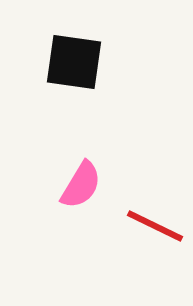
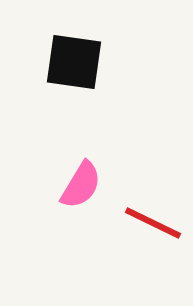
red line: moved 2 px left, 3 px up
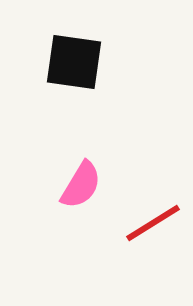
red line: rotated 58 degrees counterclockwise
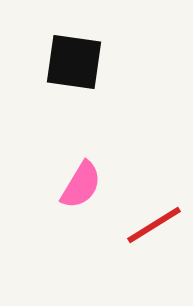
red line: moved 1 px right, 2 px down
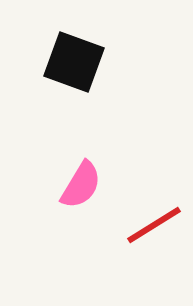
black square: rotated 12 degrees clockwise
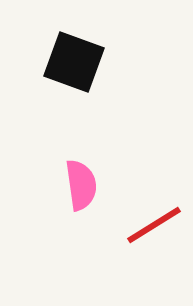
pink semicircle: rotated 39 degrees counterclockwise
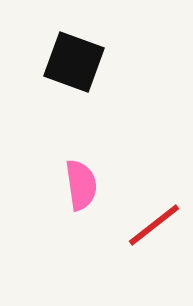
red line: rotated 6 degrees counterclockwise
